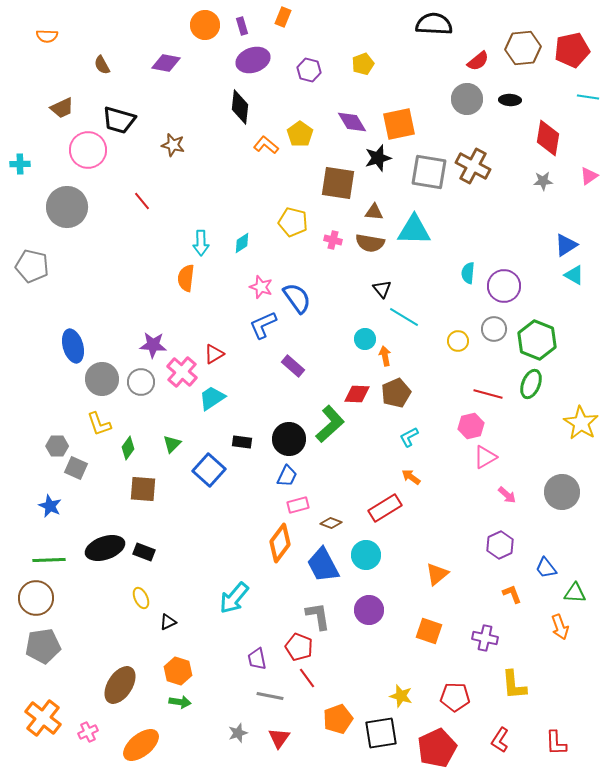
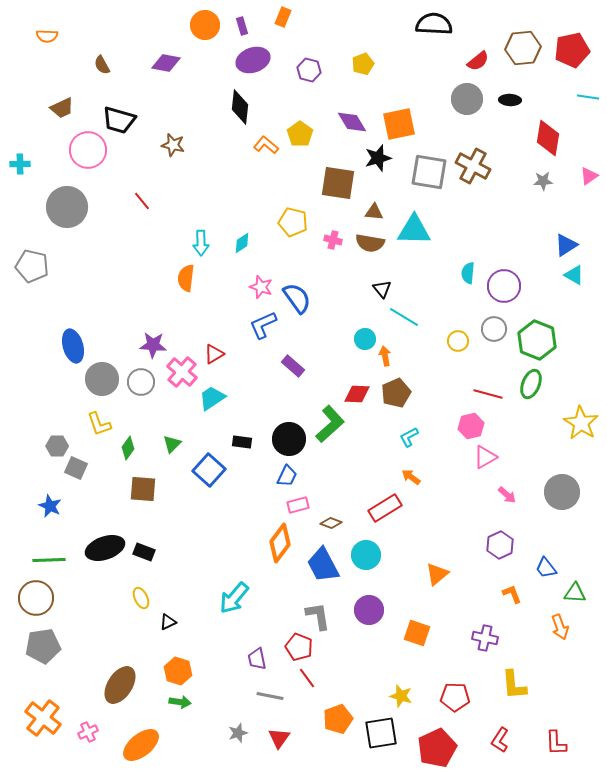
orange square at (429, 631): moved 12 px left, 2 px down
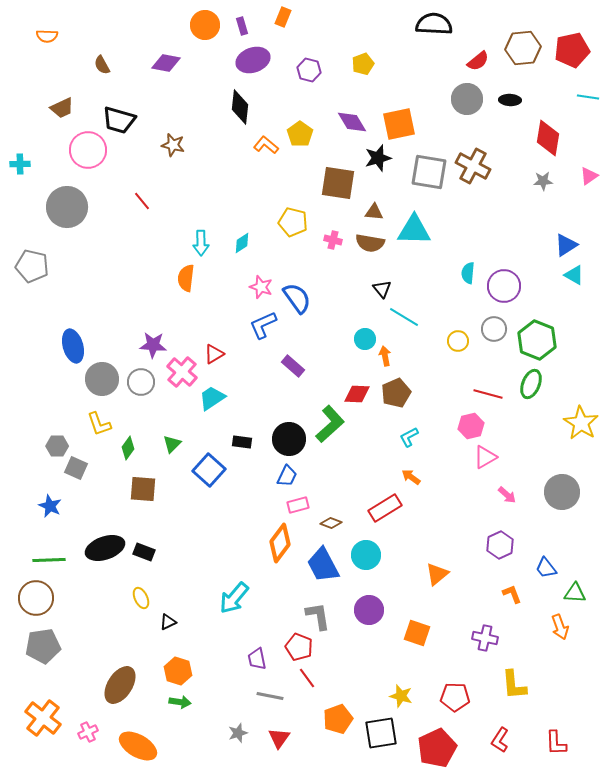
orange ellipse at (141, 745): moved 3 px left, 1 px down; rotated 69 degrees clockwise
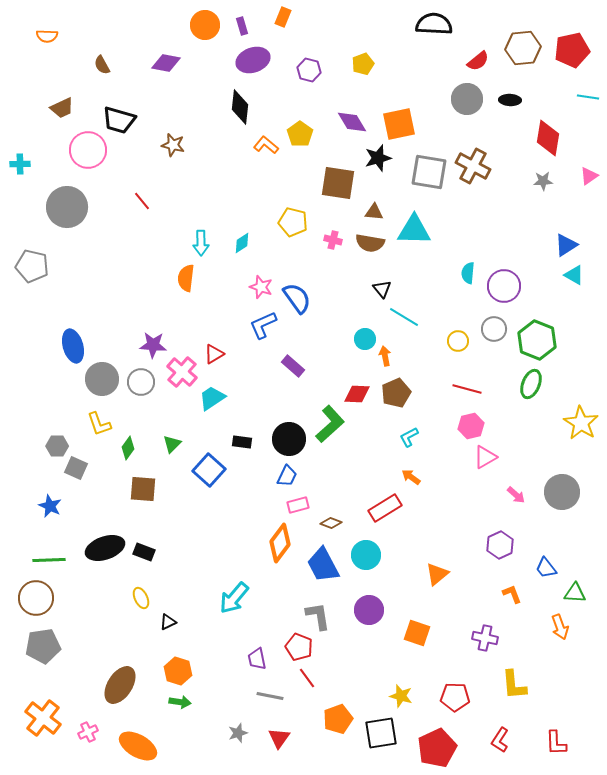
red line at (488, 394): moved 21 px left, 5 px up
pink arrow at (507, 495): moved 9 px right
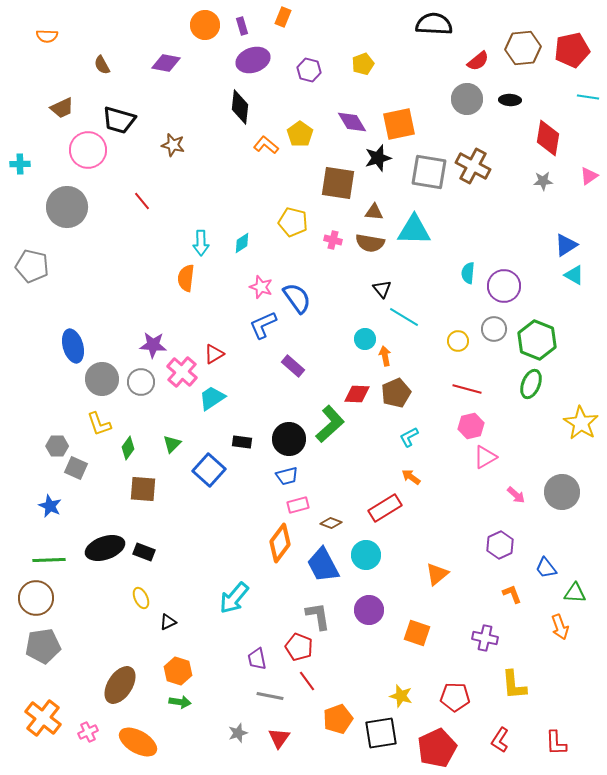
blue trapezoid at (287, 476): rotated 50 degrees clockwise
red line at (307, 678): moved 3 px down
orange ellipse at (138, 746): moved 4 px up
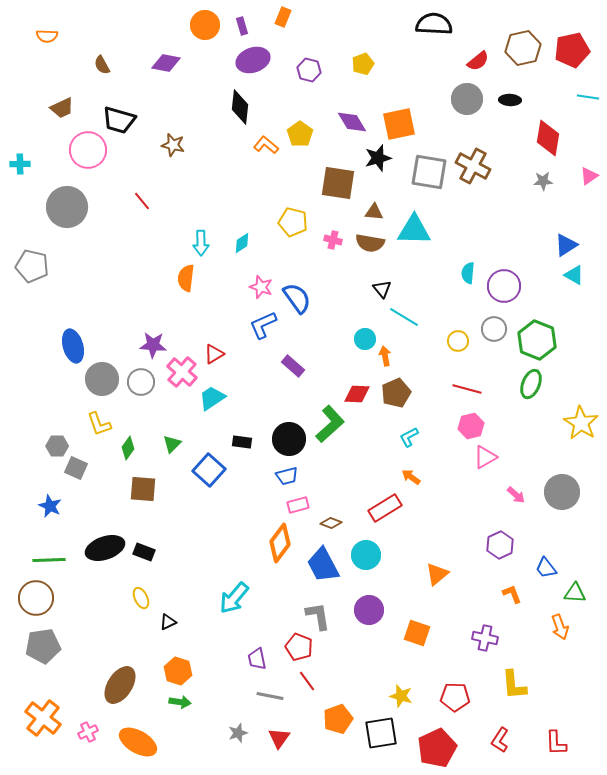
brown hexagon at (523, 48): rotated 8 degrees counterclockwise
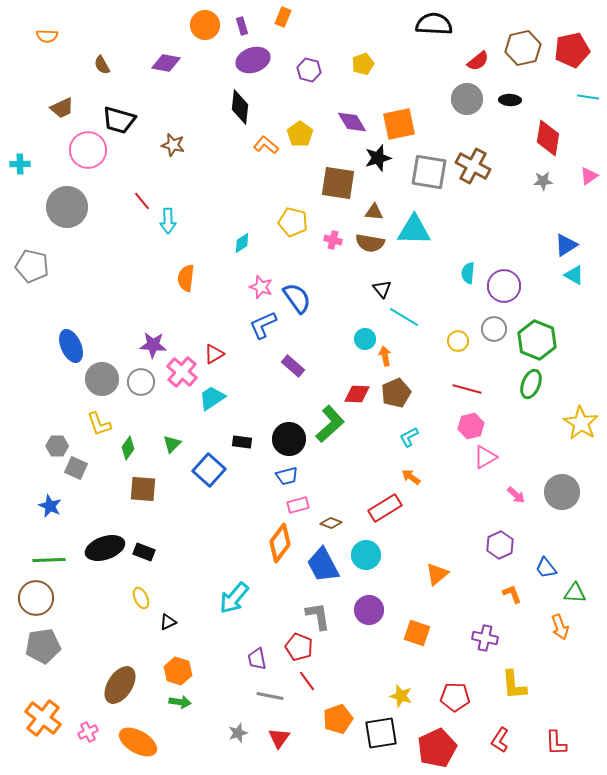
cyan arrow at (201, 243): moved 33 px left, 22 px up
blue ellipse at (73, 346): moved 2 px left; rotated 8 degrees counterclockwise
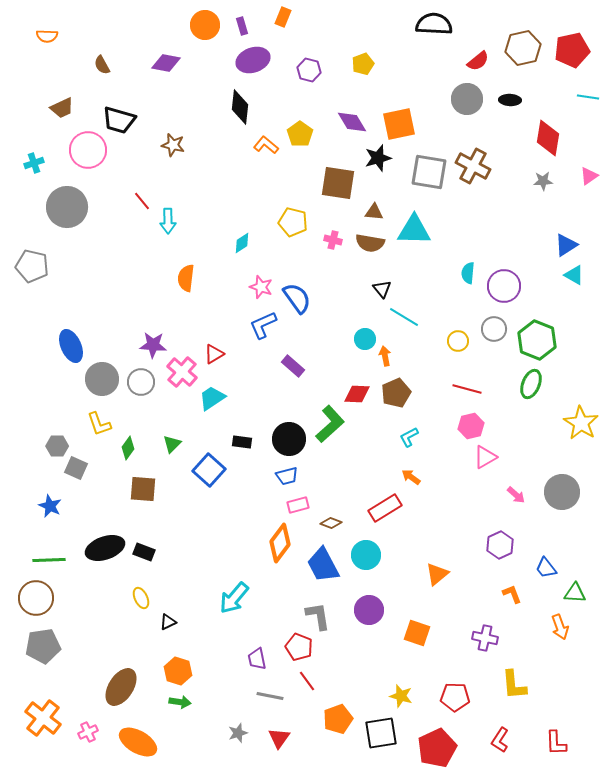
cyan cross at (20, 164): moved 14 px right, 1 px up; rotated 18 degrees counterclockwise
brown ellipse at (120, 685): moved 1 px right, 2 px down
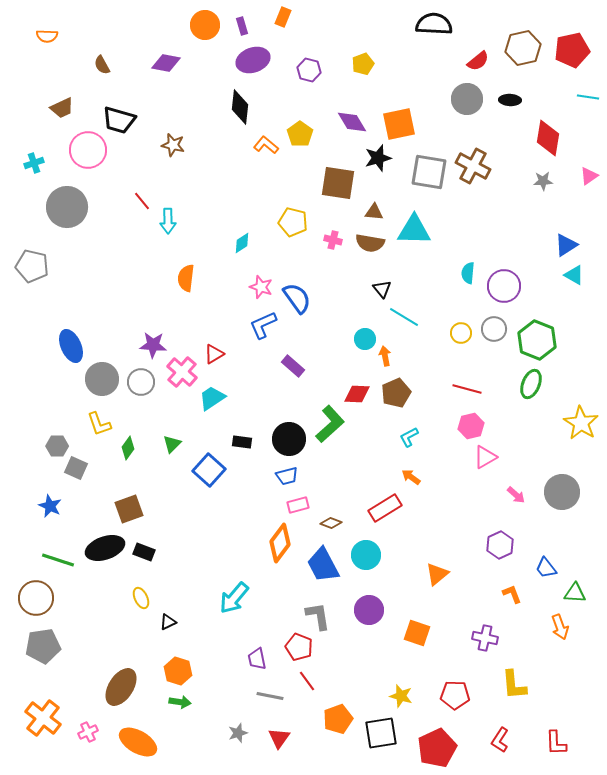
yellow circle at (458, 341): moved 3 px right, 8 px up
brown square at (143, 489): moved 14 px left, 20 px down; rotated 24 degrees counterclockwise
green line at (49, 560): moved 9 px right; rotated 20 degrees clockwise
red pentagon at (455, 697): moved 2 px up
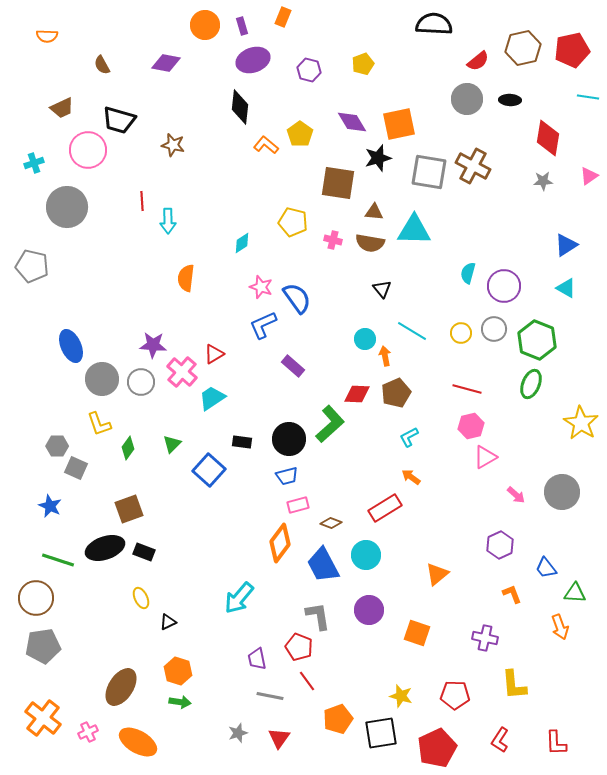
red line at (142, 201): rotated 36 degrees clockwise
cyan semicircle at (468, 273): rotated 10 degrees clockwise
cyan triangle at (574, 275): moved 8 px left, 13 px down
cyan line at (404, 317): moved 8 px right, 14 px down
cyan arrow at (234, 598): moved 5 px right
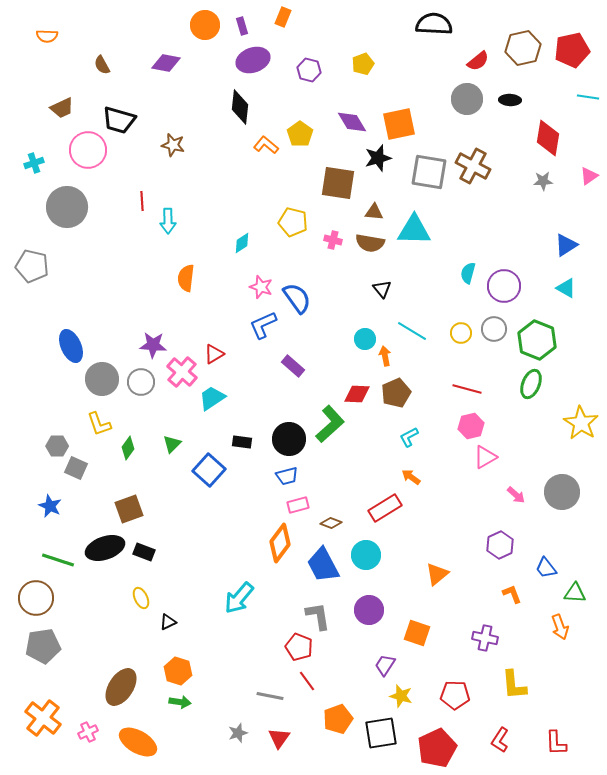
purple trapezoid at (257, 659): moved 128 px right, 6 px down; rotated 45 degrees clockwise
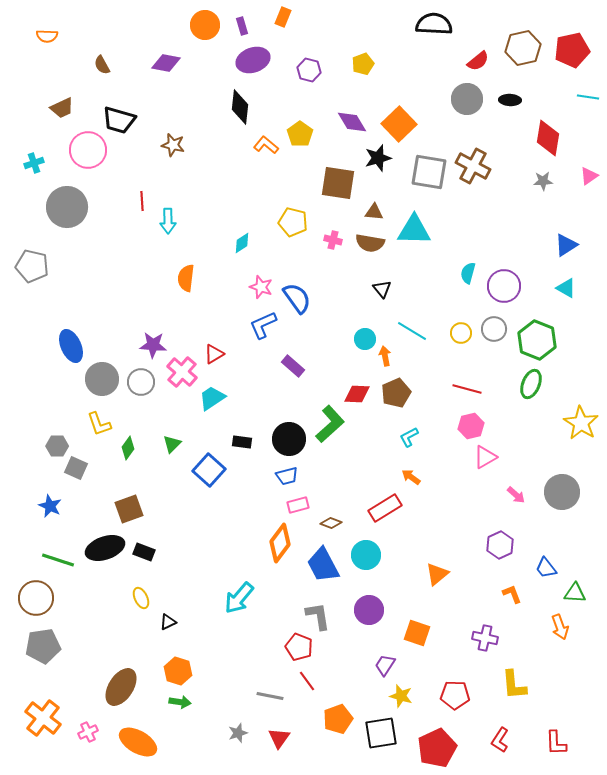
orange square at (399, 124): rotated 32 degrees counterclockwise
